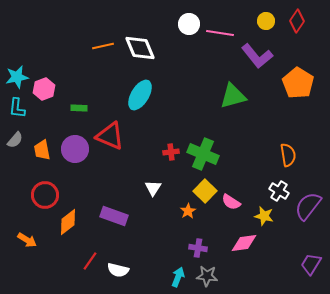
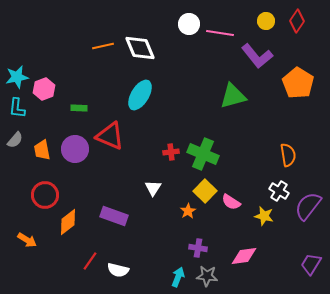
pink diamond: moved 13 px down
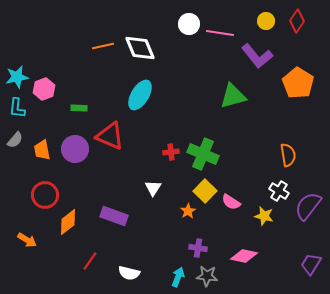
pink diamond: rotated 20 degrees clockwise
white semicircle: moved 11 px right, 3 px down
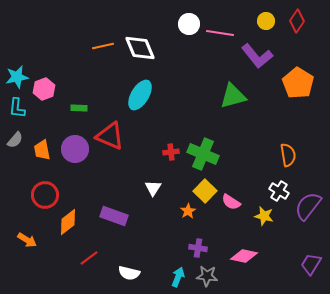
red line: moved 1 px left, 3 px up; rotated 18 degrees clockwise
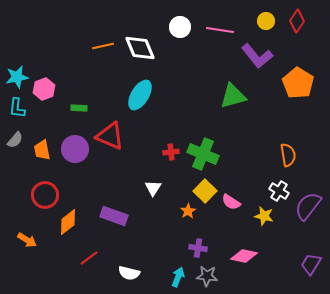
white circle: moved 9 px left, 3 px down
pink line: moved 3 px up
